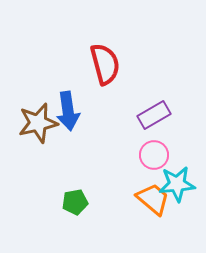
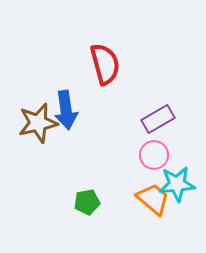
blue arrow: moved 2 px left, 1 px up
purple rectangle: moved 4 px right, 4 px down
green pentagon: moved 12 px right
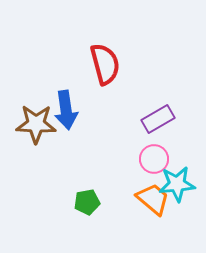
brown star: moved 2 px left, 1 px down; rotated 15 degrees clockwise
pink circle: moved 4 px down
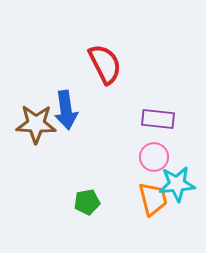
red semicircle: rotated 12 degrees counterclockwise
purple rectangle: rotated 36 degrees clockwise
pink circle: moved 2 px up
orange trapezoid: rotated 36 degrees clockwise
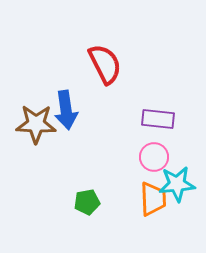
orange trapezoid: rotated 12 degrees clockwise
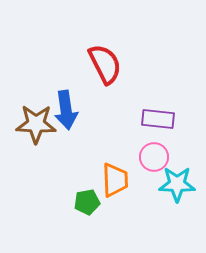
cyan star: rotated 6 degrees clockwise
orange trapezoid: moved 38 px left, 19 px up
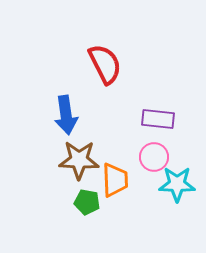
blue arrow: moved 5 px down
brown star: moved 43 px right, 36 px down
green pentagon: rotated 20 degrees clockwise
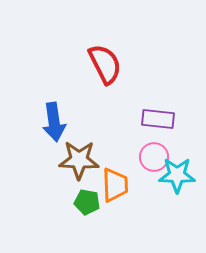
blue arrow: moved 12 px left, 7 px down
orange trapezoid: moved 5 px down
cyan star: moved 9 px up
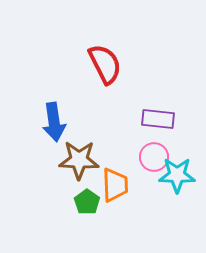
green pentagon: rotated 25 degrees clockwise
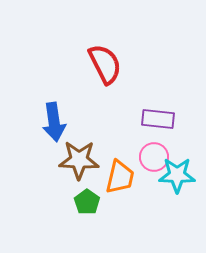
orange trapezoid: moved 5 px right, 8 px up; rotated 15 degrees clockwise
